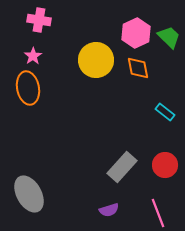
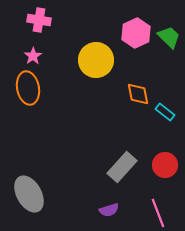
orange diamond: moved 26 px down
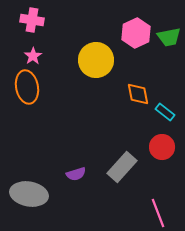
pink cross: moved 7 px left
green trapezoid: rotated 125 degrees clockwise
orange ellipse: moved 1 px left, 1 px up
red circle: moved 3 px left, 18 px up
gray ellipse: rotated 51 degrees counterclockwise
purple semicircle: moved 33 px left, 36 px up
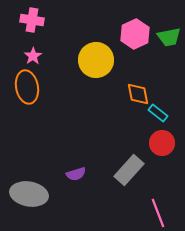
pink hexagon: moved 1 px left, 1 px down
cyan rectangle: moved 7 px left, 1 px down
red circle: moved 4 px up
gray rectangle: moved 7 px right, 3 px down
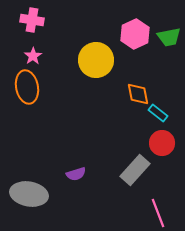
gray rectangle: moved 6 px right
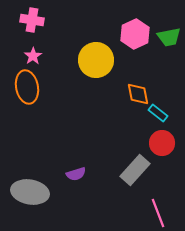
gray ellipse: moved 1 px right, 2 px up
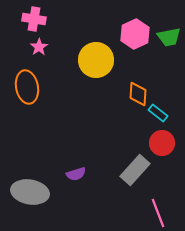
pink cross: moved 2 px right, 1 px up
pink star: moved 6 px right, 9 px up
orange diamond: rotated 15 degrees clockwise
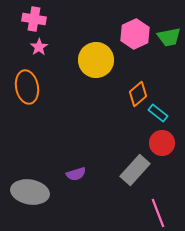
orange diamond: rotated 45 degrees clockwise
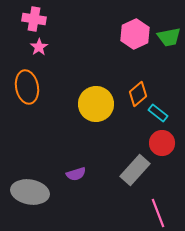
yellow circle: moved 44 px down
